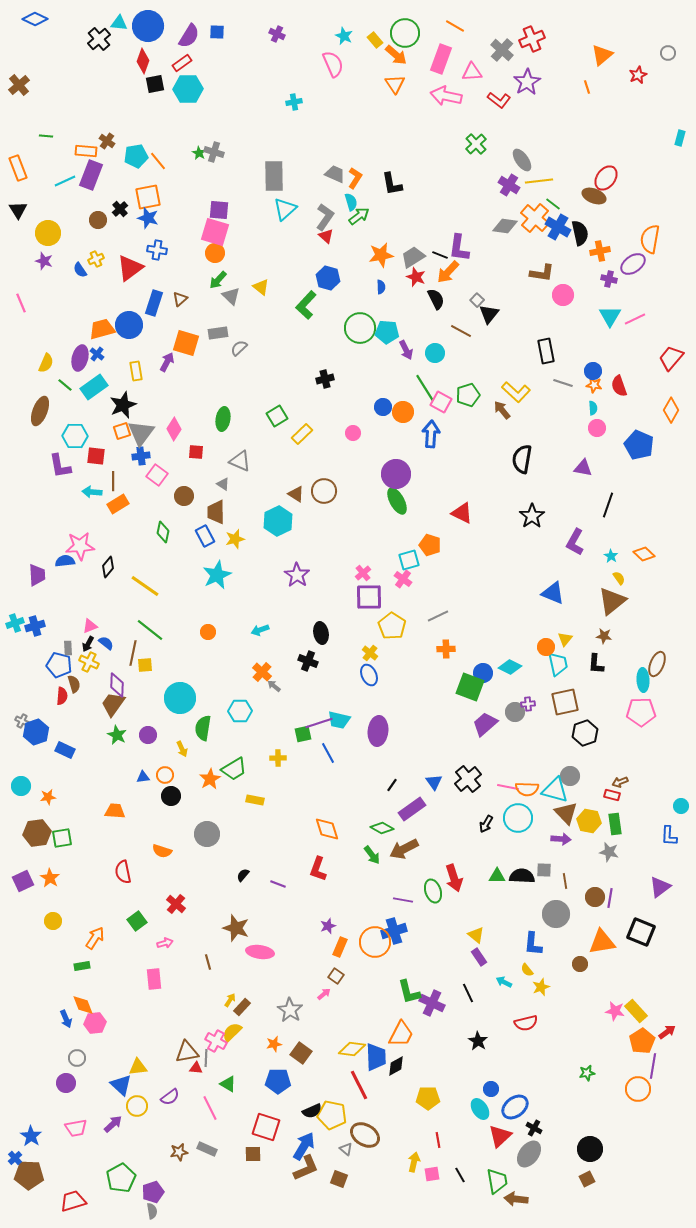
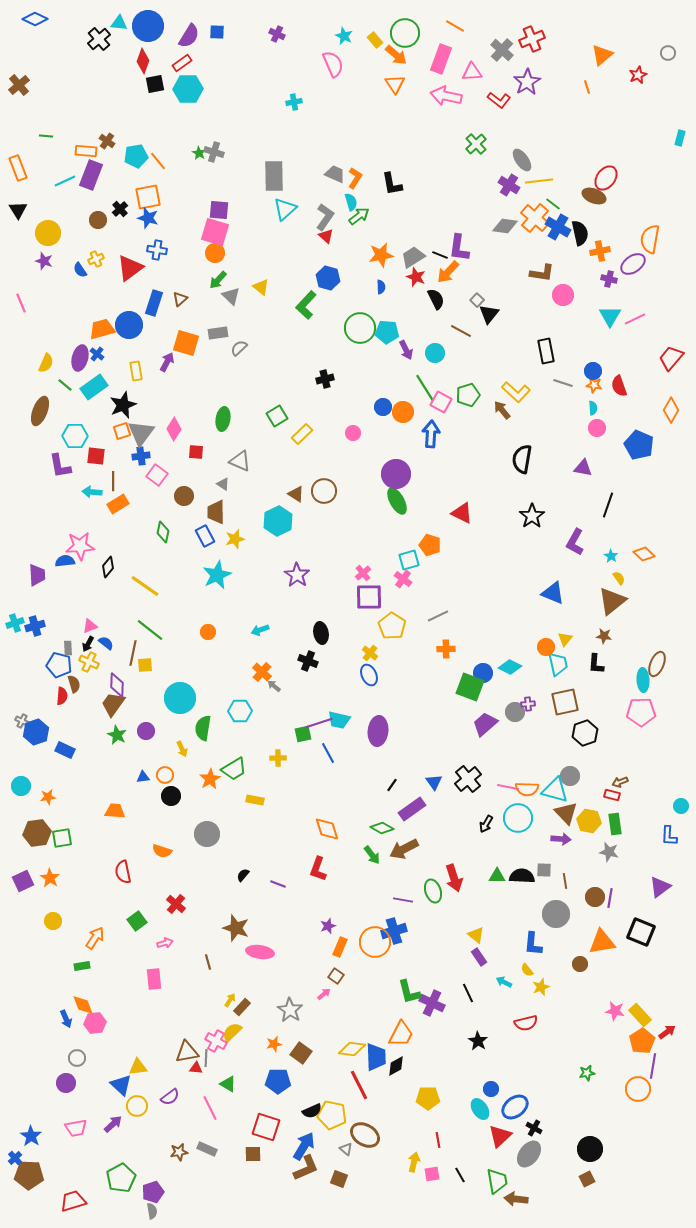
purple circle at (148, 735): moved 2 px left, 4 px up
yellow rectangle at (636, 1011): moved 4 px right, 4 px down
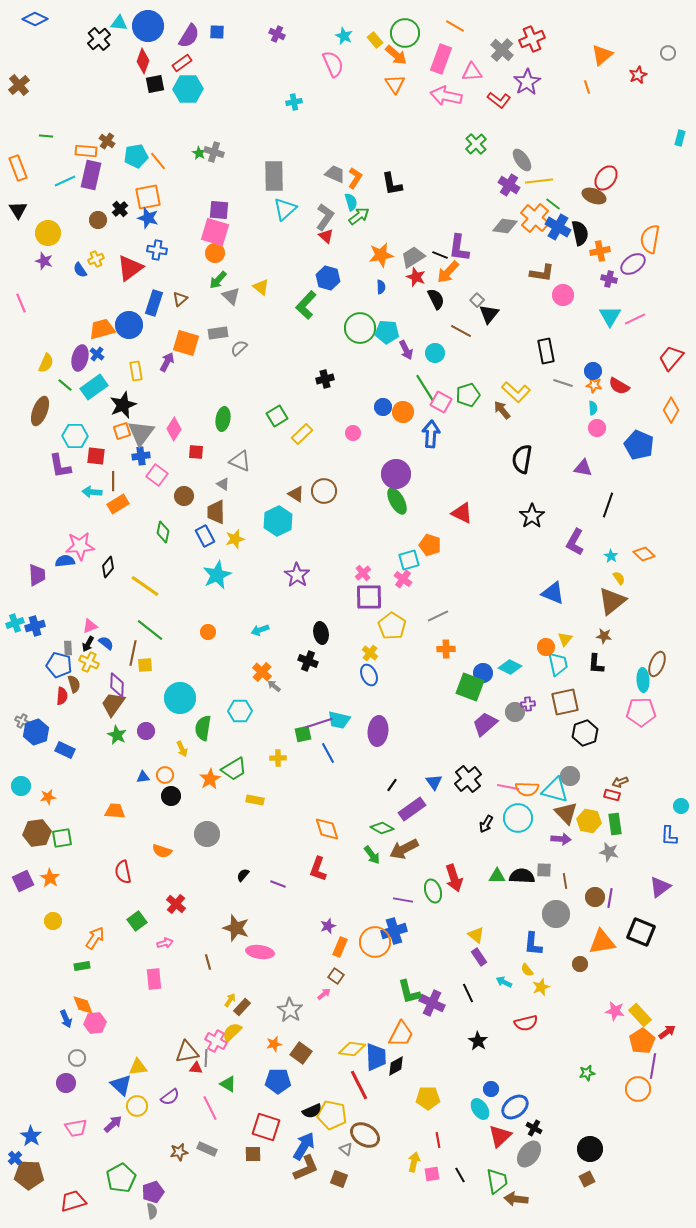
purple rectangle at (91, 175): rotated 8 degrees counterclockwise
red semicircle at (619, 386): rotated 40 degrees counterclockwise
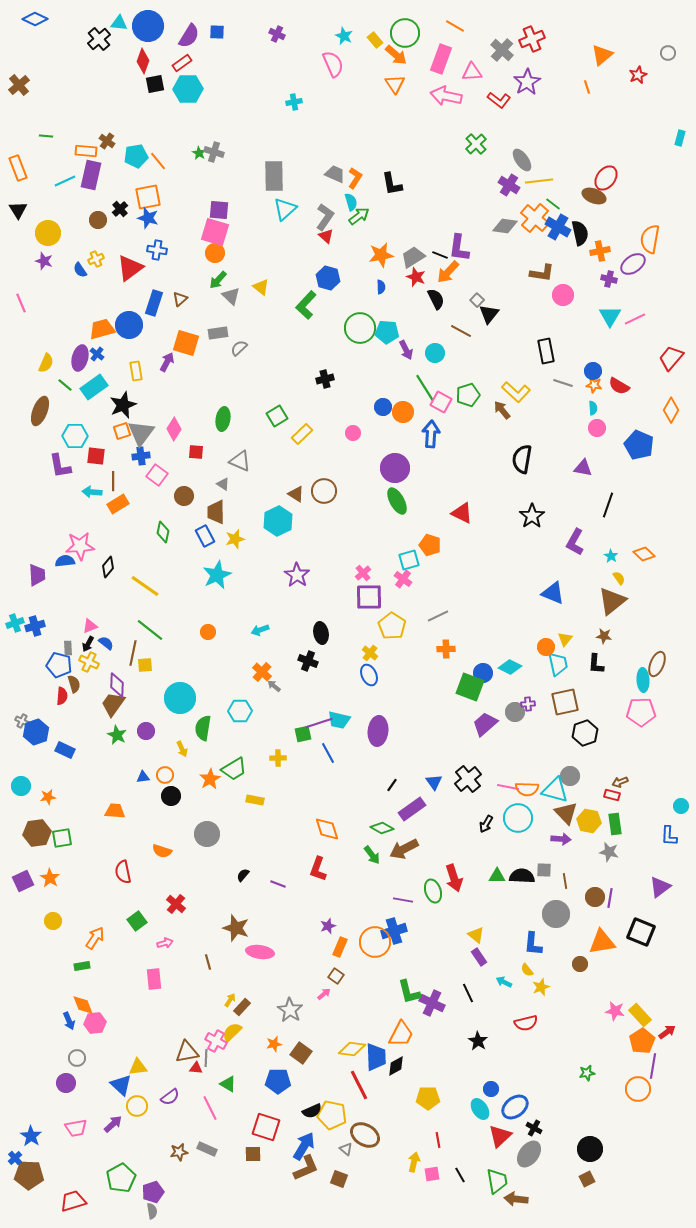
purple circle at (396, 474): moved 1 px left, 6 px up
blue arrow at (66, 1019): moved 3 px right, 2 px down
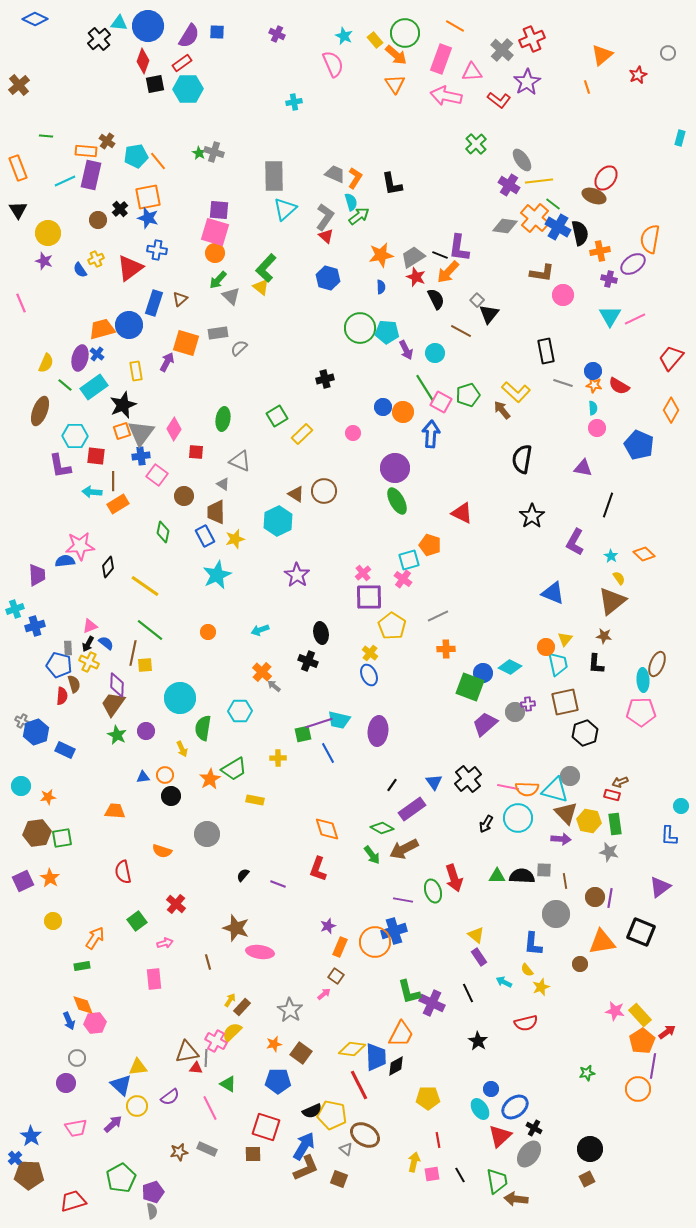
green L-shape at (306, 305): moved 40 px left, 37 px up
cyan cross at (15, 623): moved 14 px up
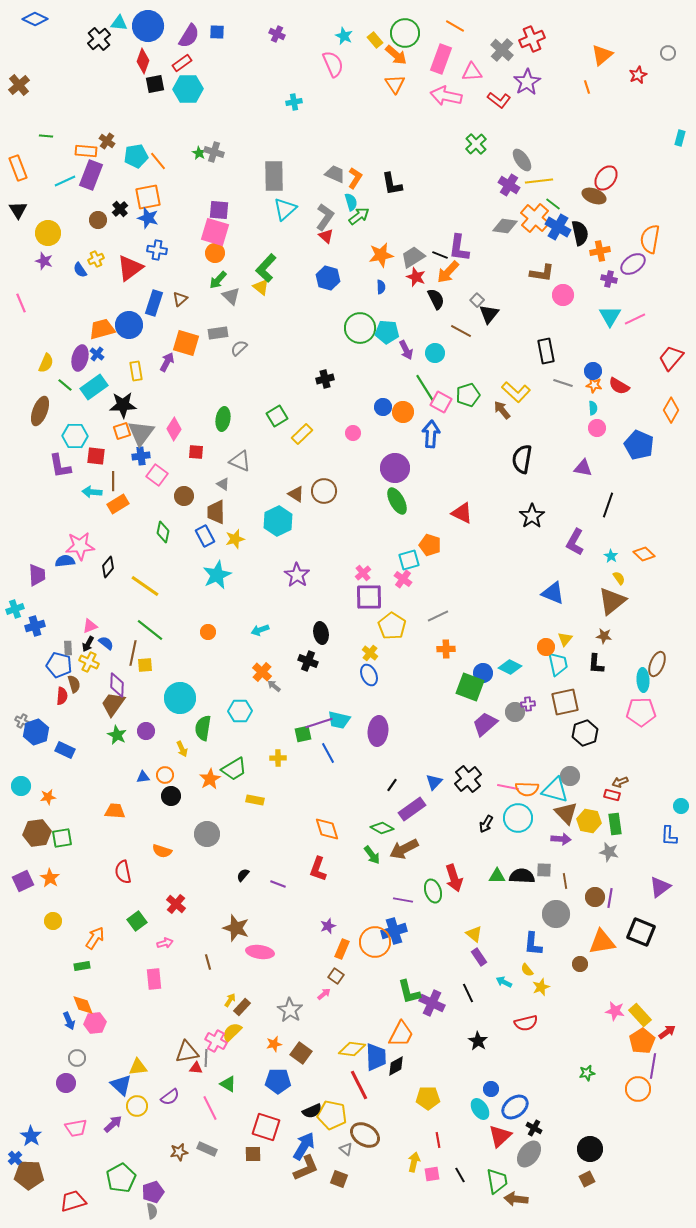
purple rectangle at (91, 175): rotated 8 degrees clockwise
black star at (123, 405): rotated 20 degrees clockwise
blue triangle at (434, 782): rotated 18 degrees clockwise
yellow triangle at (476, 935): moved 2 px left, 1 px up
orange rectangle at (340, 947): moved 2 px right, 2 px down
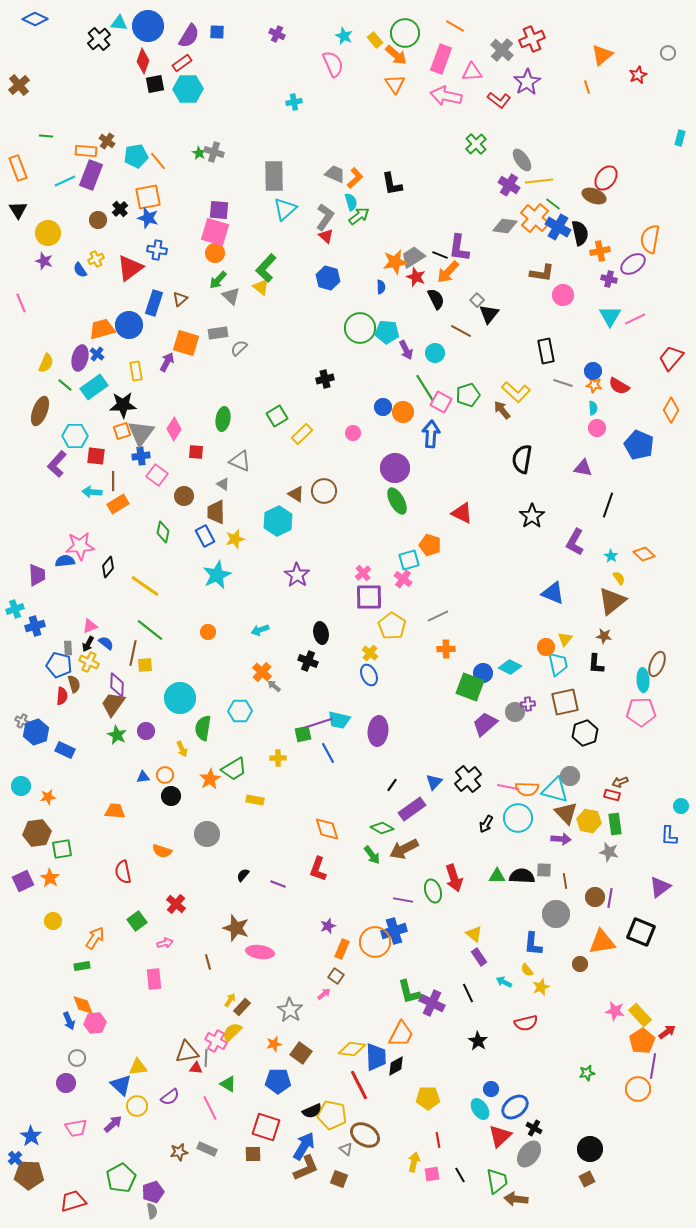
orange L-shape at (355, 178): rotated 15 degrees clockwise
orange star at (381, 255): moved 14 px right, 7 px down
purple L-shape at (60, 466): moved 3 px left, 2 px up; rotated 52 degrees clockwise
green square at (62, 838): moved 11 px down
